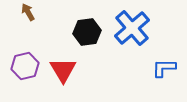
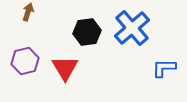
brown arrow: rotated 48 degrees clockwise
purple hexagon: moved 5 px up
red triangle: moved 2 px right, 2 px up
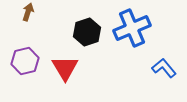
blue cross: rotated 18 degrees clockwise
black hexagon: rotated 12 degrees counterclockwise
blue L-shape: rotated 50 degrees clockwise
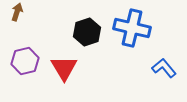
brown arrow: moved 11 px left
blue cross: rotated 36 degrees clockwise
red triangle: moved 1 px left
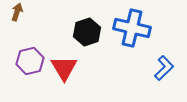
purple hexagon: moved 5 px right
blue L-shape: rotated 85 degrees clockwise
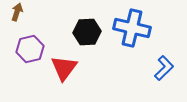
black hexagon: rotated 16 degrees clockwise
purple hexagon: moved 12 px up
red triangle: rotated 8 degrees clockwise
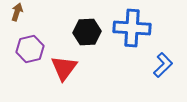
blue cross: rotated 9 degrees counterclockwise
blue L-shape: moved 1 px left, 3 px up
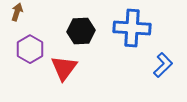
black hexagon: moved 6 px left, 1 px up
purple hexagon: rotated 16 degrees counterclockwise
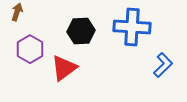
blue cross: moved 1 px up
red triangle: rotated 16 degrees clockwise
